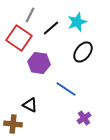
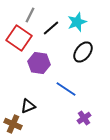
black triangle: moved 2 px left, 1 px down; rotated 49 degrees counterclockwise
brown cross: rotated 18 degrees clockwise
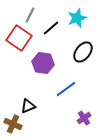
cyan star: moved 4 px up
purple hexagon: moved 4 px right
blue line: rotated 70 degrees counterclockwise
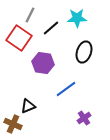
cyan star: rotated 18 degrees clockwise
black ellipse: moved 1 px right; rotated 20 degrees counterclockwise
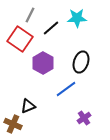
red square: moved 1 px right, 1 px down
black ellipse: moved 3 px left, 10 px down
purple hexagon: rotated 20 degrees clockwise
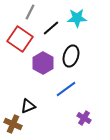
gray line: moved 3 px up
black ellipse: moved 10 px left, 6 px up
purple cross: rotated 24 degrees counterclockwise
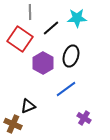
gray line: rotated 28 degrees counterclockwise
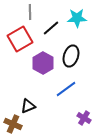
red square: rotated 25 degrees clockwise
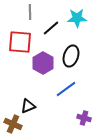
red square: moved 3 px down; rotated 35 degrees clockwise
purple cross: rotated 16 degrees counterclockwise
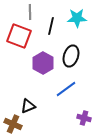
black line: moved 2 px up; rotated 36 degrees counterclockwise
red square: moved 1 px left, 6 px up; rotated 15 degrees clockwise
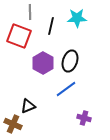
black ellipse: moved 1 px left, 5 px down
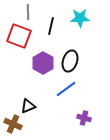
gray line: moved 2 px left
cyan star: moved 3 px right
